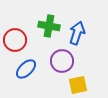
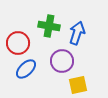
red circle: moved 3 px right, 3 px down
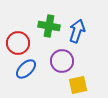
blue arrow: moved 2 px up
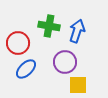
purple circle: moved 3 px right, 1 px down
yellow square: rotated 12 degrees clockwise
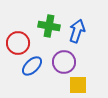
purple circle: moved 1 px left
blue ellipse: moved 6 px right, 3 px up
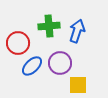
green cross: rotated 15 degrees counterclockwise
purple circle: moved 4 px left, 1 px down
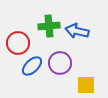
blue arrow: rotated 95 degrees counterclockwise
yellow square: moved 8 px right
